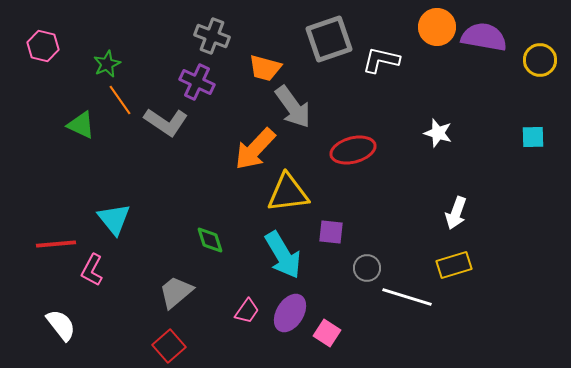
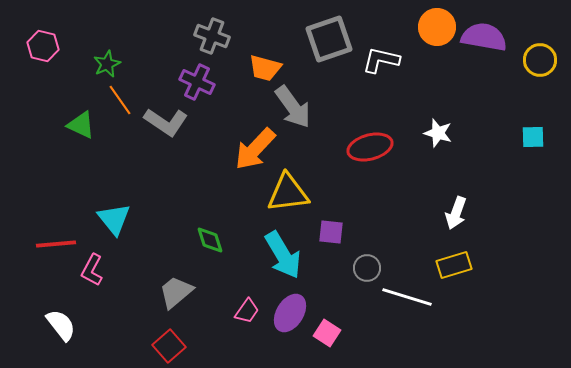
red ellipse: moved 17 px right, 3 px up
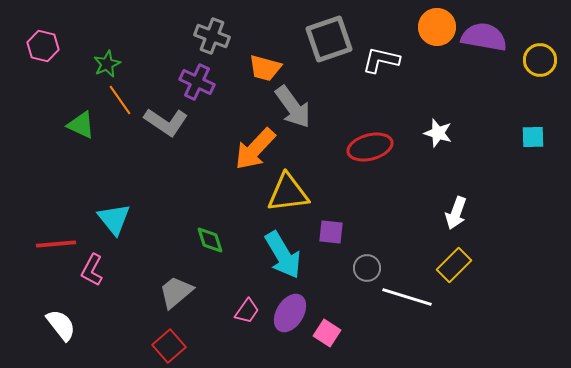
yellow rectangle: rotated 28 degrees counterclockwise
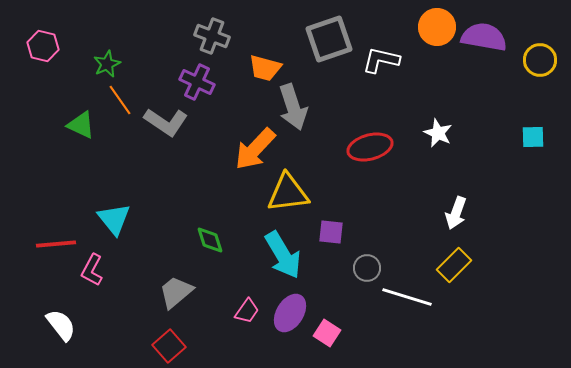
gray arrow: rotated 18 degrees clockwise
white star: rotated 8 degrees clockwise
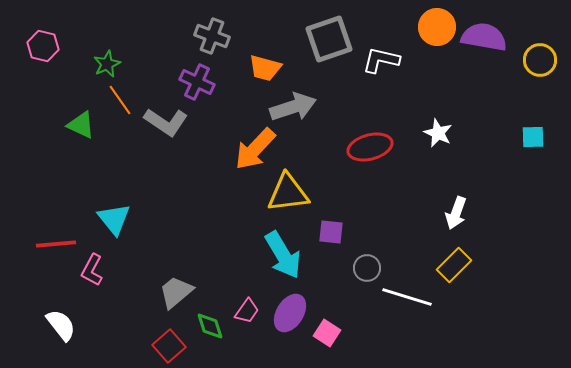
gray arrow: rotated 90 degrees counterclockwise
green diamond: moved 86 px down
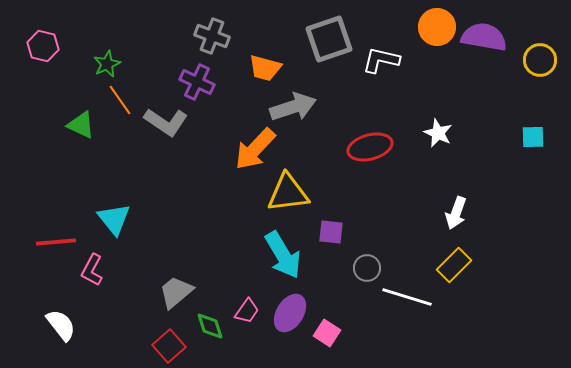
red line: moved 2 px up
